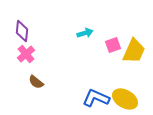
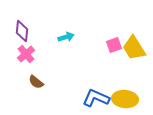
cyan arrow: moved 19 px left, 4 px down
pink square: moved 1 px right
yellow trapezoid: moved 3 px up; rotated 124 degrees clockwise
yellow ellipse: rotated 25 degrees counterclockwise
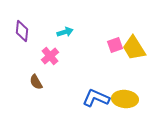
cyan arrow: moved 1 px left, 5 px up
pink square: moved 1 px right
pink cross: moved 24 px right, 2 px down
brown semicircle: rotated 21 degrees clockwise
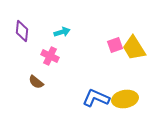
cyan arrow: moved 3 px left
pink cross: rotated 24 degrees counterclockwise
brown semicircle: rotated 21 degrees counterclockwise
yellow ellipse: rotated 15 degrees counterclockwise
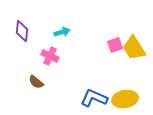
blue L-shape: moved 2 px left
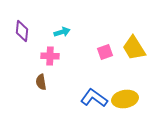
pink square: moved 10 px left, 7 px down
pink cross: rotated 24 degrees counterclockwise
brown semicircle: moved 5 px right; rotated 42 degrees clockwise
blue L-shape: rotated 12 degrees clockwise
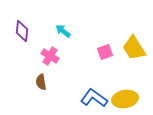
cyan arrow: moved 1 px right, 1 px up; rotated 126 degrees counterclockwise
pink cross: rotated 30 degrees clockwise
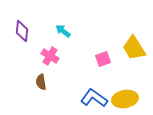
pink square: moved 2 px left, 7 px down
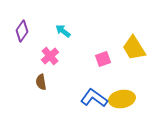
purple diamond: rotated 30 degrees clockwise
pink cross: rotated 18 degrees clockwise
yellow ellipse: moved 3 px left
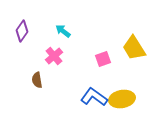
pink cross: moved 4 px right
brown semicircle: moved 4 px left, 2 px up
blue L-shape: moved 1 px up
